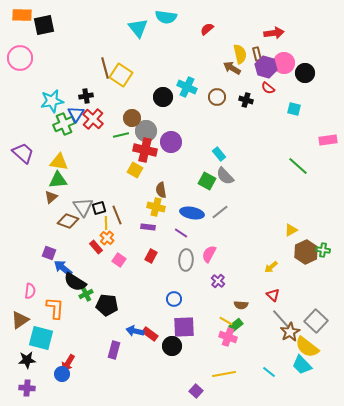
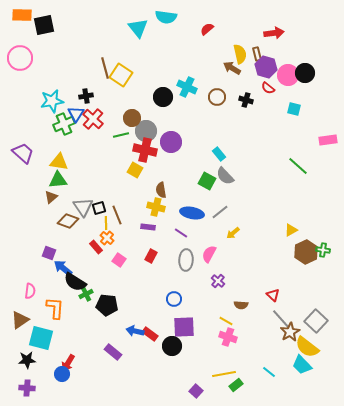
pink circle at (284, 63): moved 4 px right, 12 px down
yellow arrow at (271, 267): moved 38 px left, 34 px up
green rectangle at (236, 325): moved 60 px down
purple rectangle at (114, 350): moved 1 px left, 2 px down; rotated 66 degrees counterclockwise
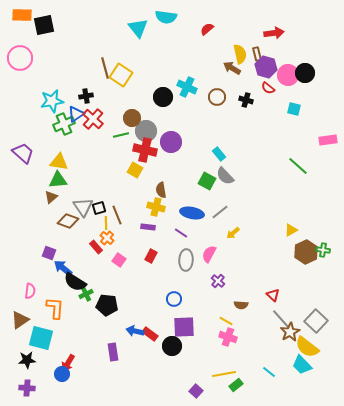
blue triangle at (76, 114): rotated 24 degrees clockwise
purple rectangle at (113, 352): rotated 42 degrees clockwise
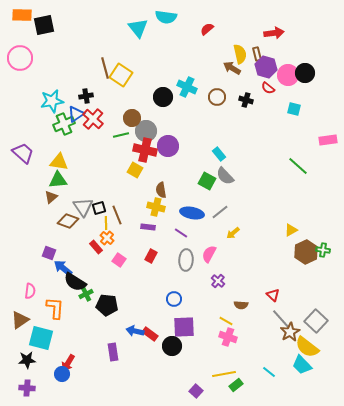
purple circle at (171, 142): moved 3 px left, 4 px down
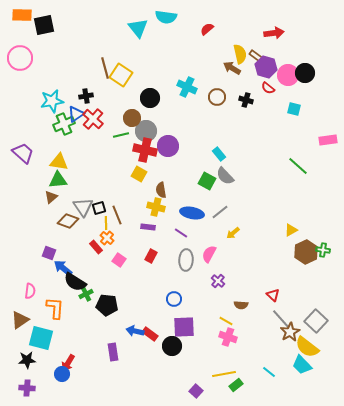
brown rectangle at (257, 54): moved 1 px left, 2 px down; rotated 40 degrees counterclockwise
black circle at (163, 97): moved 13 px left, 1 px down
yellow square at (135, 170): moved 4 px right, 4 px down
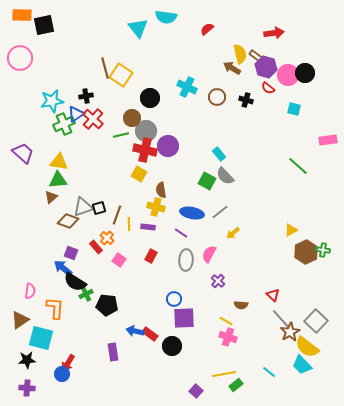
gray triangle at (83, 207): rotated 45 degrees clockwise
brown line at (117, 215): rotated 42 degrees clockwise
yellow line at (106, 223): moved 23 px right, 1 px down
purple square at (49, 253): moved 22 px right
purple square at (184, 327): moved 9 px up
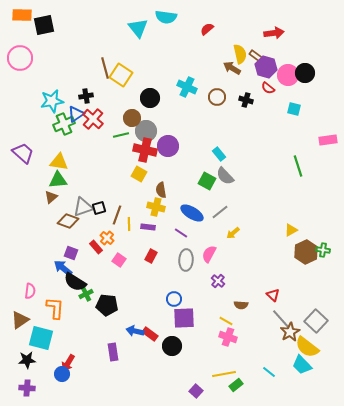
green line at (298, 166): rotated 30 degrees clockwise
blue ellipse at (192, 213): rotated 20 degrees clockwise
